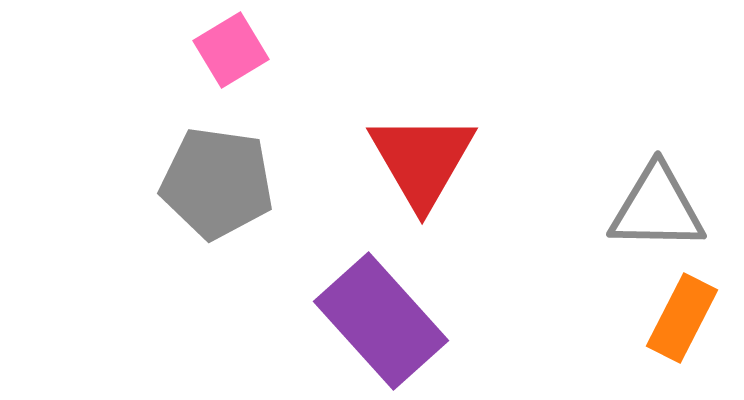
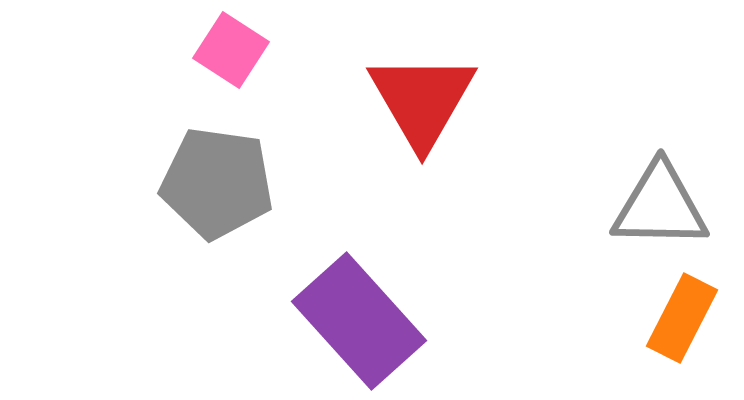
pink square: rotated 26 degrees counterclockwise
red triangle: moved 60 px up
gray triangle: moved 3 px right, 2 px up
purple rectangle: moved 22 px left
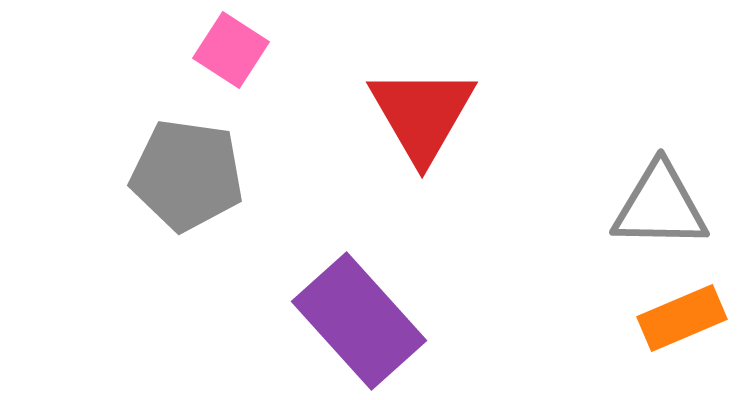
red triangle: moved 14 px down
gray pentagon: moved 30 px left, 8 px up
orange rectangle: rotated 40 degrees clockwise
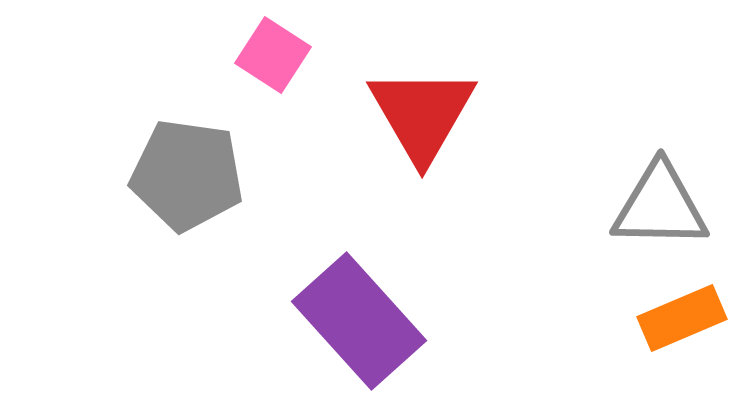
pink square: moved 42 px right, 5 px down
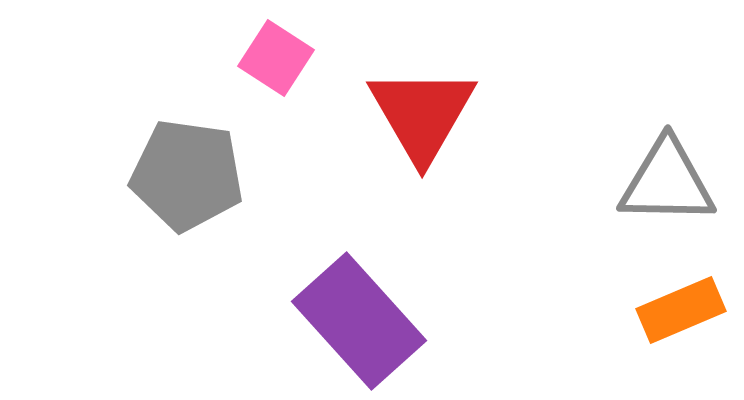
pink square: moved 3 px right, 3 px down
gray triangle: moved 7 px right, 24 px up
orange rectangle: moved 1 px left, 8 px up
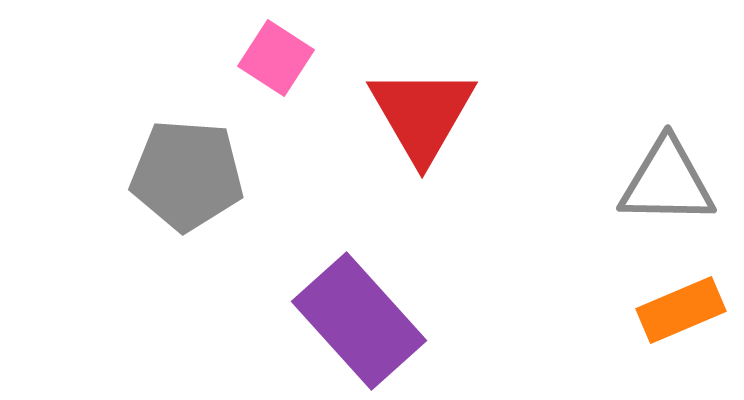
gray pentagon: rotated 4 degrees counterclockwise
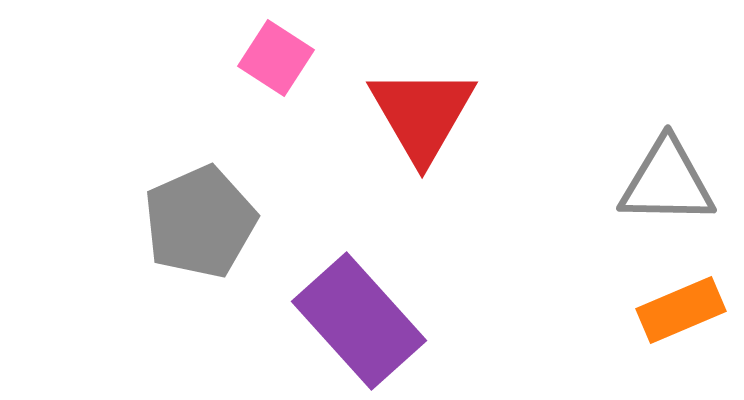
gray pentagon: moved 13 px right, 47 px down; rotated 28 degrees counterclockwise
